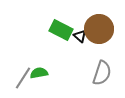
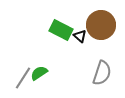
brown circle: moved 2 px right, 4 px up
green semicircle: rotated 24 degrees counterclockwise
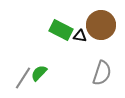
black triangle: rotated 32 degrees counterclockwise
green semicircle: rotated 12 degrees counterclockwise
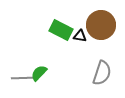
gray line: rotated 55 degrees clockwise
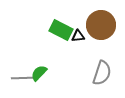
black triangle: moved 2 px left; rotated 16 degrees counterclockwise
